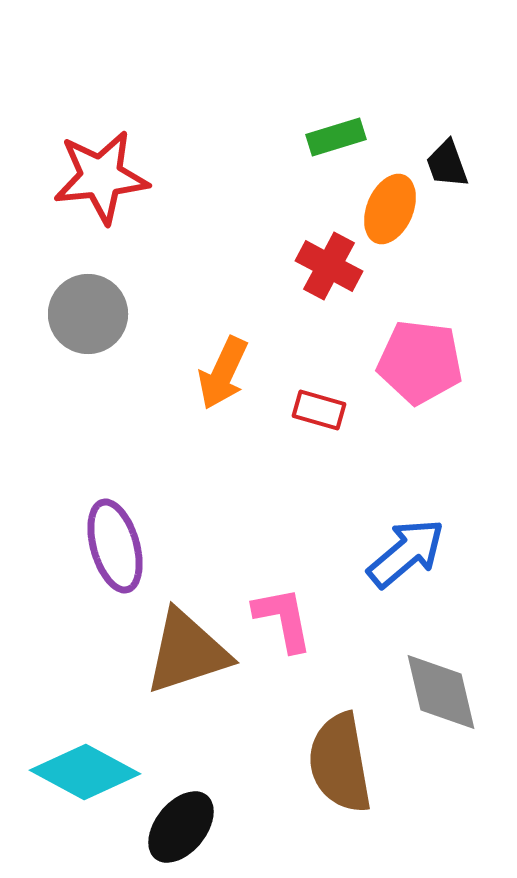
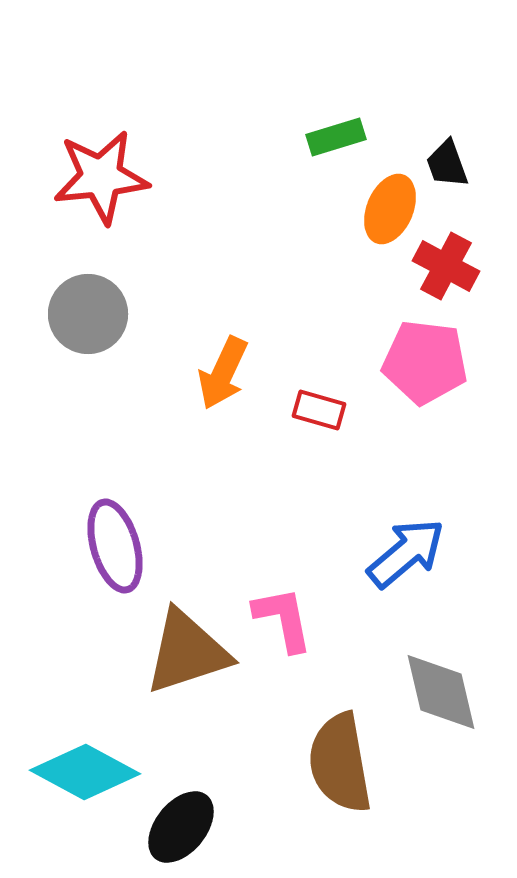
red cross: moved 117 px right
pink pentagon: moved 5 px right
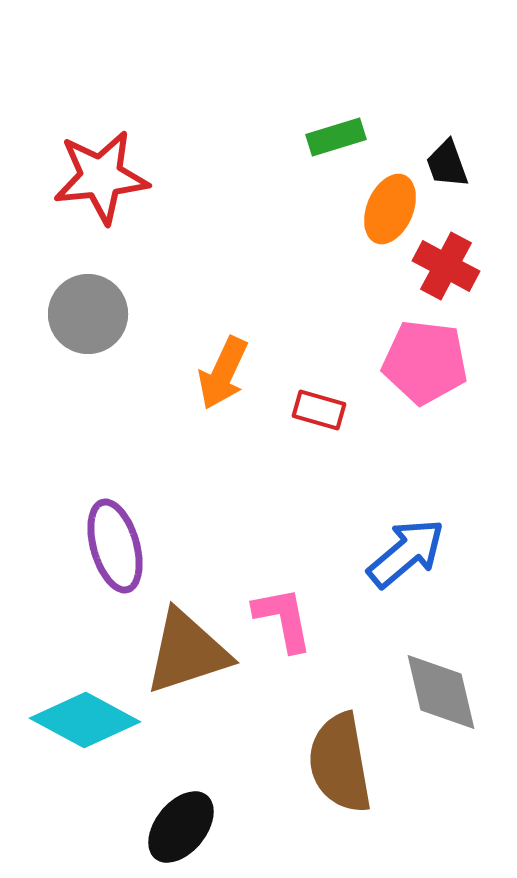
cyan diamond: moved 52 px up
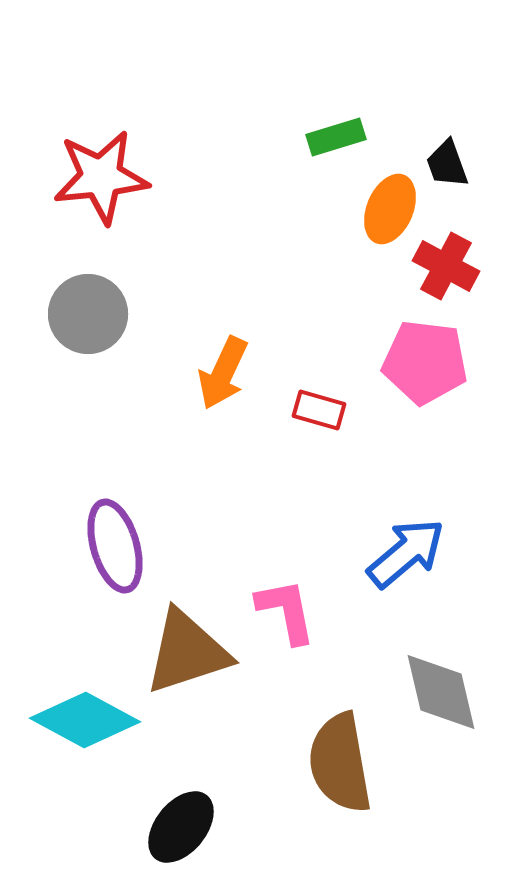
pink L-shape: moved 3 px right, 8 px up
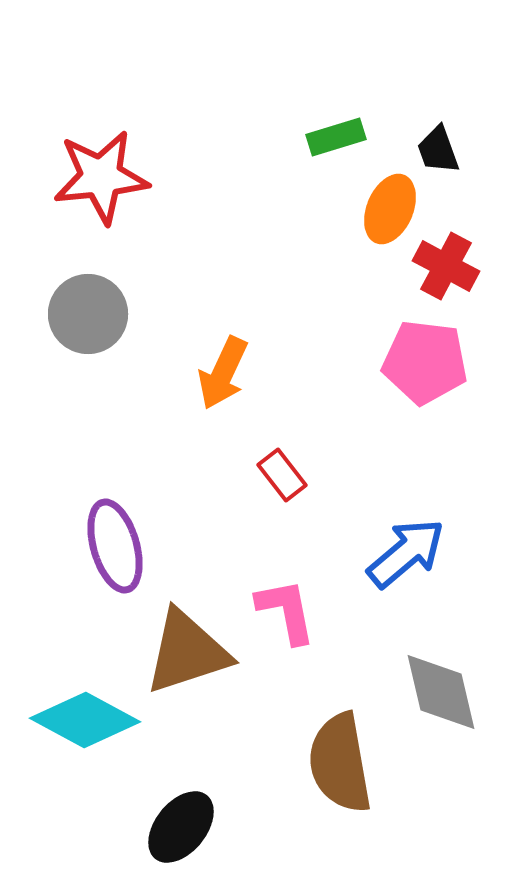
black trapezoid: moved 9 px left, 14 px up
red rectangle: moved 37 px left, 65 px down; rotated 36 degrees clockwise
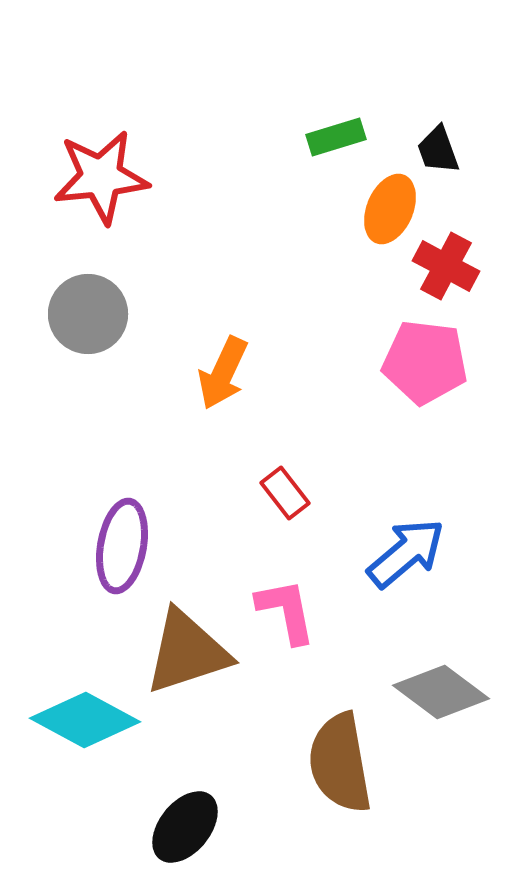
red rectangle: moved 3 px right, 18 px down
purple ellipse: moved 7 px right; rotated 26 degrees clockwise
gray diamond: rotated 40 degrees counterclockwise
black ellipse: moved 4 px right
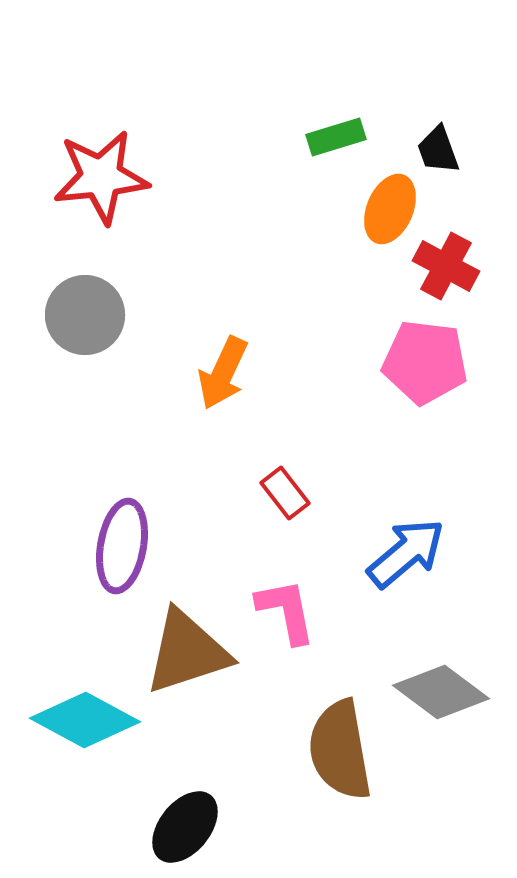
gray circle: moved 3 px left, 1 px down
brown semicircle: moved 13 px up
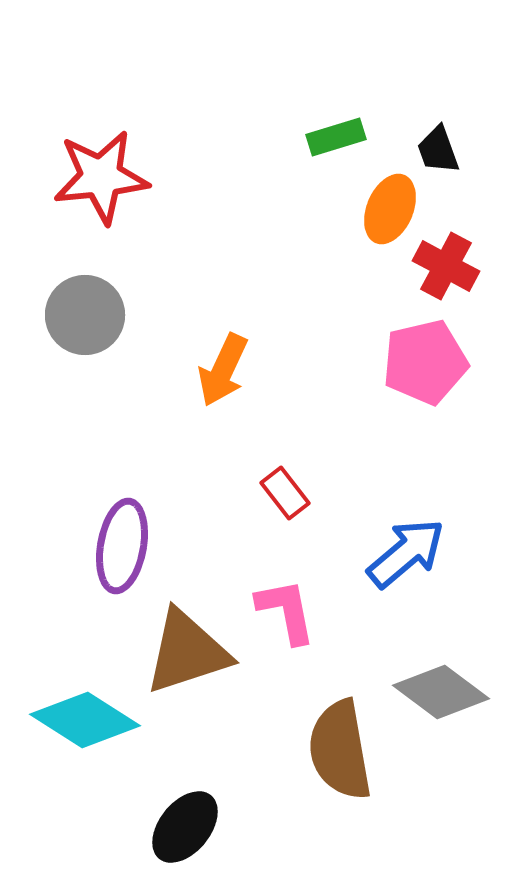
pink pentagon: rotated 20 degrees counterclockwise
orange arrow: moved 3 px up
cyan diamond: rotated 4 degrees clockwise
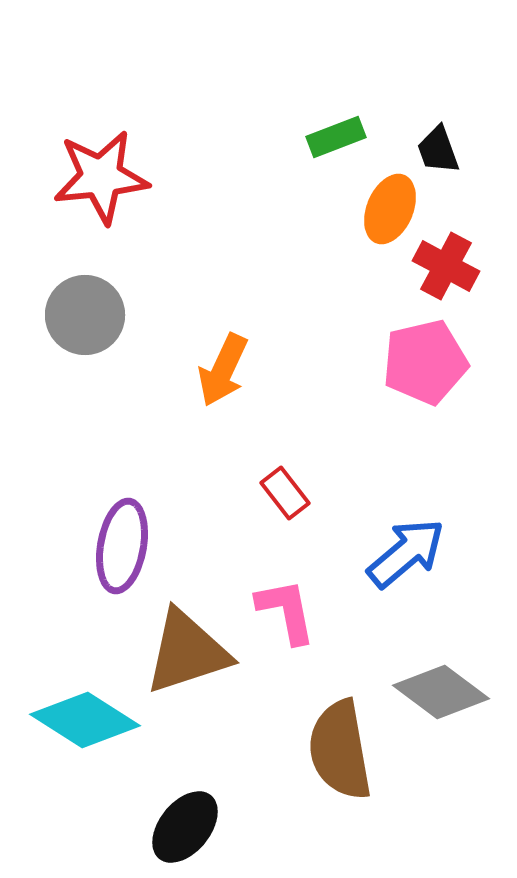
green rectangle: rotated 4 degrees counterclockwise
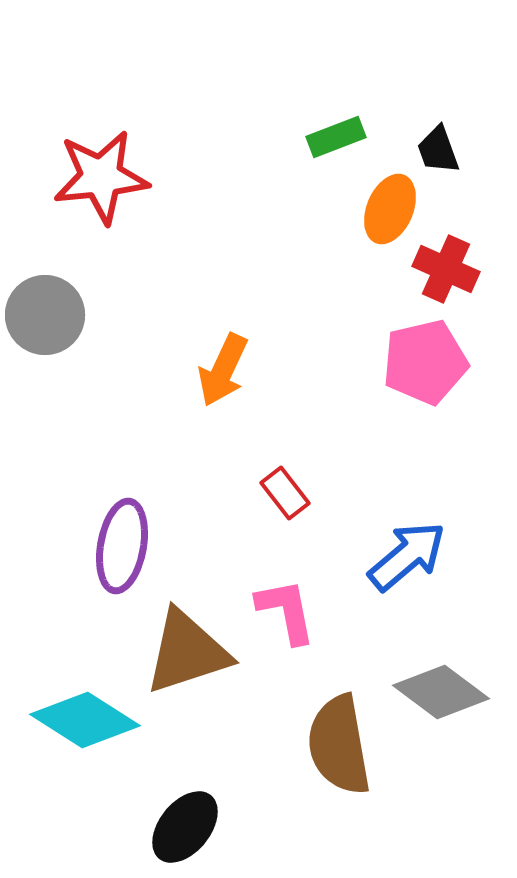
red cross: moved 3 px down; rotated 4 degrees counterclockwise
gray circle: moved 40 px left
blue arrow: moved 1 px right, 3 px down
brown semicircle: moved 1 px left, 5 px up
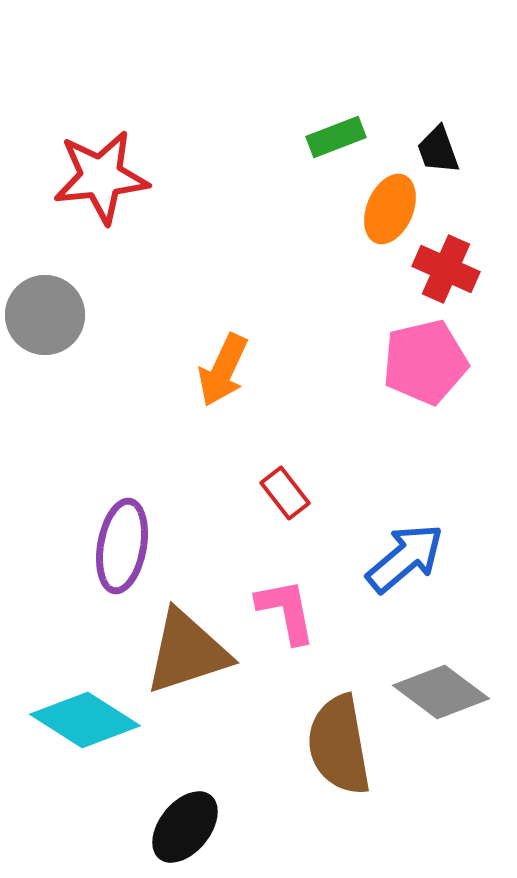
blue arrow: moved 2 px left, 2 px down
